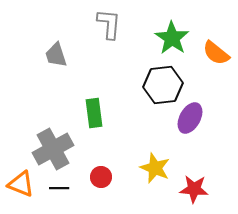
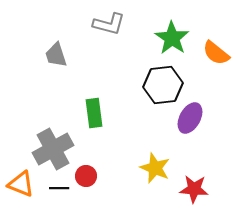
gray L-shape: rotated 100 degrees clockwise
red circle: moved 15 px left, 1 px up
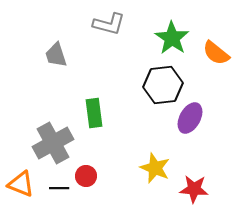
gray cross: moved 6 px up
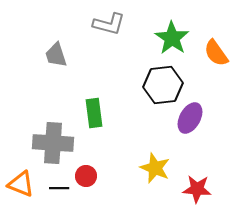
orange semicircle: rotated 16 degrees clockwise
gray cross: rotated 33 degrees clockwise
red star: moved 3 px right
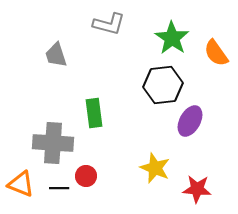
purple ellipse: moved 3 px down
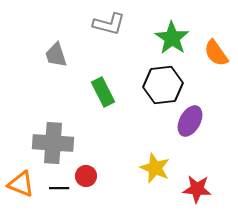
green rectangle: moved 9 px right, 21 px up; rotated 20 degrees counterclockwise
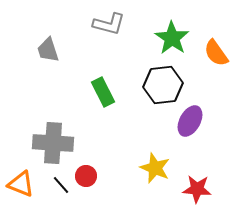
gray trapezoid: moved 8 px left, 5 px up
black line: moved 2 px right, 3 px up; rotated 48 degrees clockwise
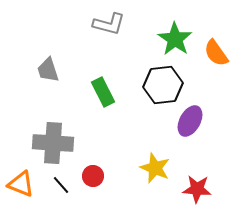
green star: moved 3 px right, 1 px down
gray trapezoid: moved 20 px down
red circle: moved 7 px right
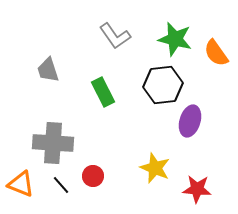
gray L-shape: moved 6 px right, 12 px down; rotated 40 degrees clockwise
green star: rotated 20 degrees counterclockwise
purple ellipse: rotated 12 degrees counterclockwise
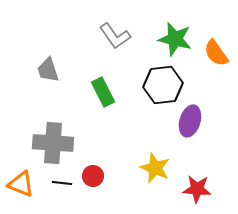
black line: moved 1 px right, 2 px up; rotated 42 degrees counterclockwise
